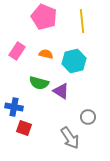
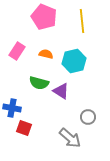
blue cross: moved 2 px left, 1 px down
gray arrow: rotated 15 degrees counterclockwise
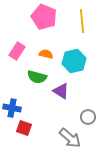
green semicircle: moved 2 px left, 6 px up
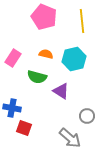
pink rectangle: moved 4 px left, 7 px down
cyan hexagon: moved 2 px up
gray circle: moved 1 px left, 1 px up
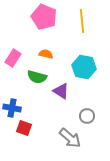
cyan hexagon: moved 10 px right, 8 px down; rotated 25 degrees clockwise
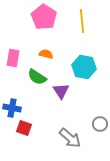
pink pentagon: rotated 10 degrees clockwise
pink rectangle: rotated 24 degrees counterclockwise
green semicircle: rotated 18 degrees clockwise
purple triangle: rotated 24 degrees clockwise
gray circle: moved 13 px right, 8 px down
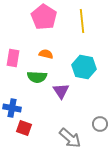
green semicircle: rotated 30 degrees counterclockwise
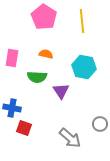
pink rectangle: moved 1 px left
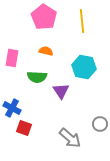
orange semicircle: moved 3 px up
blue cross: rotated 18 degrees clockwise
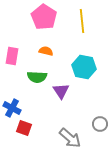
pink rectangle: moved 2 px up
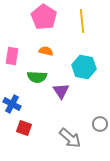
blue cross: moved 4 px up
